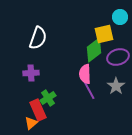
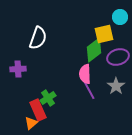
purple cross: moved 13 px left, 4 px up
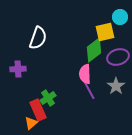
yellow square: moved 1 px right, 2 px up
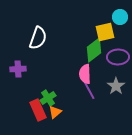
purple ellipse: rotated 15 degrees clockwise
orange triangle: moved 24 px right, 11 px up
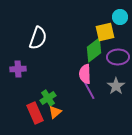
red rectangle: moved 3 px left, 3 px down
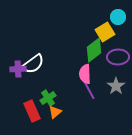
cyan circle: moved 2 px left
yellow square: rotated 18 degrees counterclockwise
white semicircle: moved 5 px left, 26 px down; rotated 35 degrees clockwise
red rectangle: moved 3 px left, 2 px up
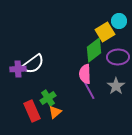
cyan circle: moved 1 px right, 4 px down
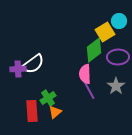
red rectangle: rotated 20 degrees clockwise
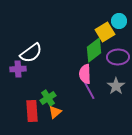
white semicircle: moved 2 px left, 11 px up
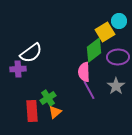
pink semicircle: moved 1 px left, 2 px up
